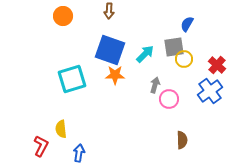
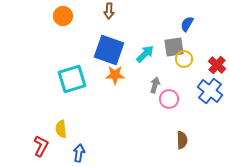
blue square: moved 1 px left
blue cross: rotated 15 degrees counterclockwise
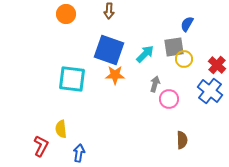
orange circle: moved 3 px right, 2 px up
cyan square: rotated 24 degrees clockwise
gray arrow: moved 1 px up
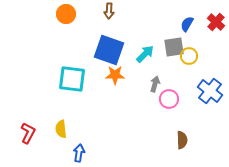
yellow circle: moved 5 px right, 3 px up
red cross: moved 1 px left, 43 px up
red L-shape: moved 13 px left, 13 px up
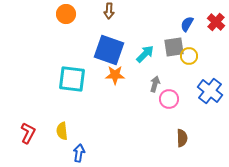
yellow semicircle: moved 1 px right, 2 px down
brown semicircle: moved 2 px up
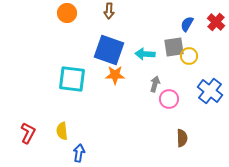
orange circle: moved 1 px right, 1 px up
cyan arrow: rotated 132 degrees counterclockwise
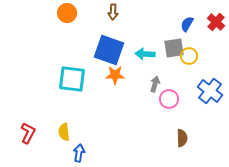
brown arrow: moved 4 px right, 1 px down
gray square: moved 1 px down
yellow semicircle: moved 2 px right, 1 px down
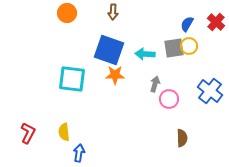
yellow circle: moved 10 px up
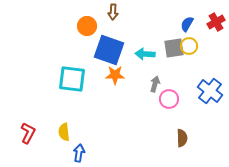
orange circle: moved 20 px right, 13 px down
red cross: rotated 18 degrees clockwise
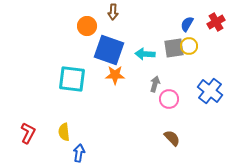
brown semicircle: moved 10 px left; rotated 42 degrees counterclockwise
